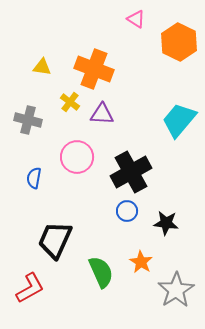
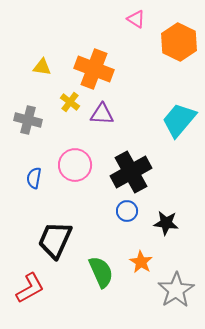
pink circle: moved 2 px left, 8 px down
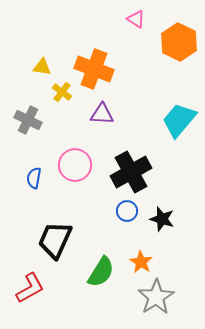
yellow cross: moved 8 px left, 10 px up
gray cross: rotated 12 degrees clockwise
black star: moved 4 px left, 4 px up; rotated 10 degrees clockwise
green semicircle: rotated 56 degrees clockwise
gray star: moved 20 px left, 7 px down
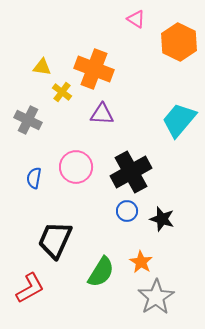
pink circle: moved 1 px right, 2 px down
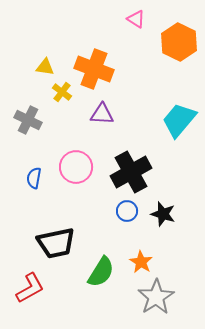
yellow triangle: moved 3 px right
black star: moved 1 px right, 5 px up
black trapezoid: moved 1 px right, 3 px down; rotated 126 degrees counterclockwise
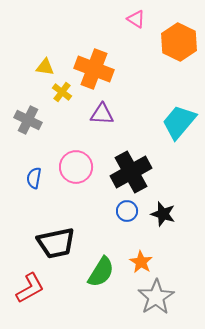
cyan trapezoid: moved 2 px down
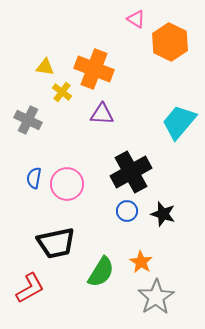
orange hexagon: moved 9 px left
pink circle: moved 9 px left, 17 px down
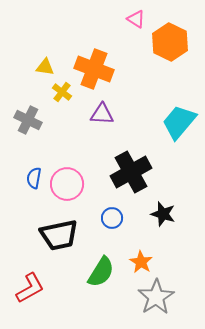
blue circle: moved 15 px left, 7 px down
black trapezoid: moved 3 px right, 8 px up
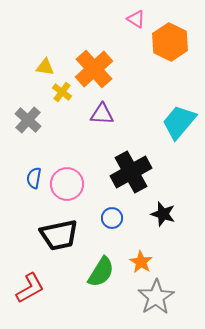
orange cross: rotated 27 degrees clockwise
gray cross: rotated 16 degrees clockwise
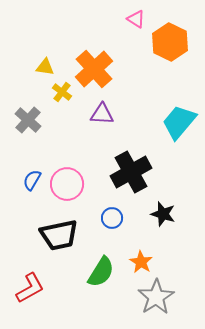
blue semicircle: moved 2 px left, 2 px down; rotated 20 degrees clockwise
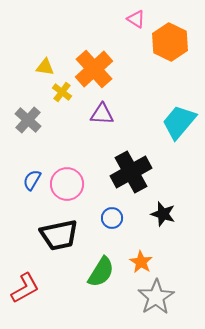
red L-shape: moved 5 px left
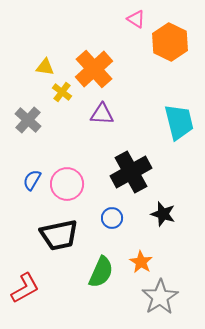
cyan trapezoid: rotated 126 degrees clockwise
green semicircle: rotated 8 degrees counterclockwise
gray star: moved 4 px right
